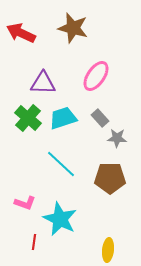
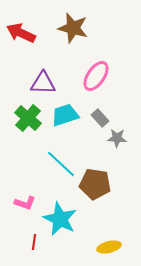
cyan trapezoid: moved 2 px right, 3 px up
brown pentagon: moved 15 px left, 6 px down; rotated 8 degrees clockwise
yellow ellipse: moved 1 px right, 3 px up; rotated 70 degrees clockwise
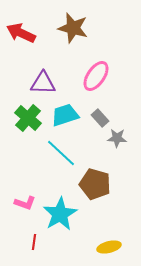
cyan line: moved 11 px up
brown pentagon: rotated 8 degrees clockwise
cyan star: moved 5 px up; rotated 16 degrees clockwise
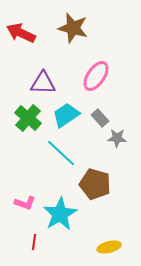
cyan trapezoid: moved 1 px right; rotated 16 degrees counterclockwise
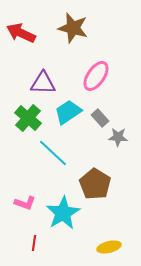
cyan trapezoid: moved 2 px right, 3 px up
gray star: moved 1 px right, 1 px up
cyan line: moved 8 px left
brown pentagon: rotated 16 degrees clockwise
cyan star: moved 3 px right, 1 px up
red line: moved 1 px down
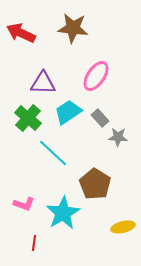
brown star: rotated 8 degrees counterclockwise
pink L-shape: moved 1 px left, 1 px down
yellow ellipse: moved 14 px right, 20 px up
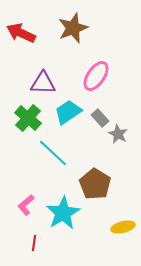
brown star: rotated 28 degrees counterclockwise
gray star: moved 3 px up; rotated 24 degrees clockwise
pink L-shape: moved 2 px right, 1 px down; rotated 120 degrees clockwise
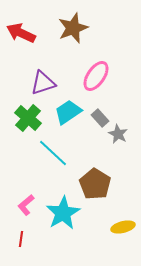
purple triangle: rotated 20 degrees counterclockwise
red line: moved 13 px left, 4 px up
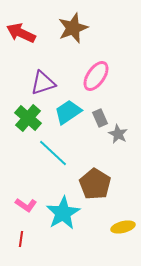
gray rectangle: rotated 18 degrees clockwise
pink L-shape: rotated 105 degrees counterclockwise
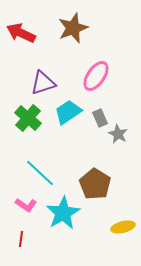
cyan line: moved 13 px left, 20 px down
